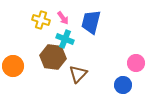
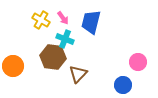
yellow cross: rotated 12 degrees clockwise
pink circle: moved 2 px right, 1 px up
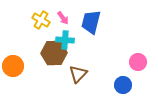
cyan cross: moved 1 px down; rotated 18 degrees counterclockwise
brown hexagon: moved 1 px right, 4 px up; rotated 10 degrees counterclockwise
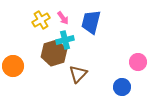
yellow cross: rotated 30 degrees clockwise
cyan cross: rotated 18 degrees counterclockwise
brown hexagon: rotated 15 degrees counterclockwise
blue circle: moved 1 px left, 2 px down
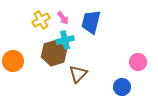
orange circle: moved 5 px up
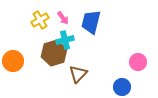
yellow cross: moved 1 px left
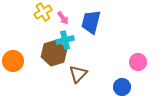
yellow cross: moved 3 px right, 8 px up
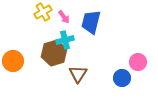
pink arrow: moved 1 px right, 1 px up
brown triangle: rotated 12 degrees counterclockwise
blue circle: moved 9 px up
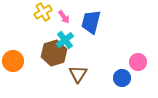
cyan cross: rotated 24 degrees counterclockwise
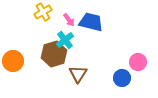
pink arrow: moved 5 px right, 3 px down
blue trapezoid: rotated 90 degrees clockwise
brown hexagon: moved 1 px down
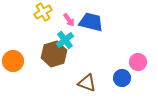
brown triangle: moved 9 px right, 9 px down; rotated 42 degrees counterclockwise
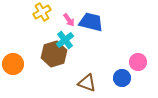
yellow cross: moved 1 px left
orange circle: moved 3 px down
